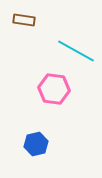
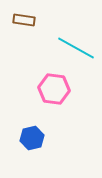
cyan line: moved 3 px up
blue hexagon: moved 4 px left, 6 px up
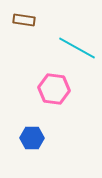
cyan line: moved 1 px right
blue hexagon: rotated 15 degrees clockwise
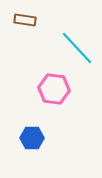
brown rectangle: moved 1 px right
cyan line: rotated 18 degrees clockwise
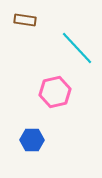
pink hexagon: moved 1 px right, 3 px down; rotated 20 degrees counterclockwise
blue hexagon: moved 2 px down
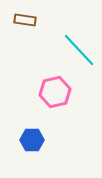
cyan line: moved 2 px right, 2 px down
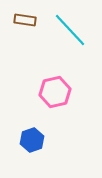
cyan line: moved 9 px left, 20 px up
blue hexagon: rotated 20 degrees counterclockwise
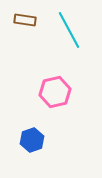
cyan line: moved 1 px left; rotated 15 degrees clockwise
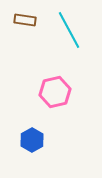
blue hexagon: rotated 10 degrees counterclockwise
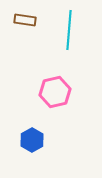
cyan line: rotated 33 degrees clockwise
